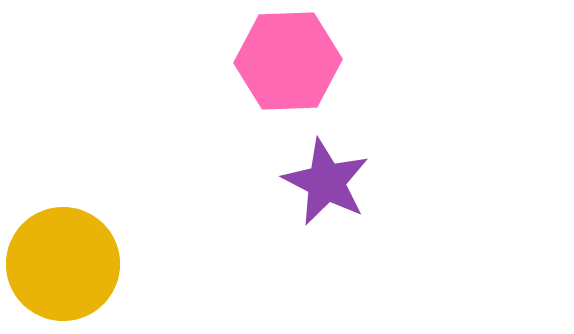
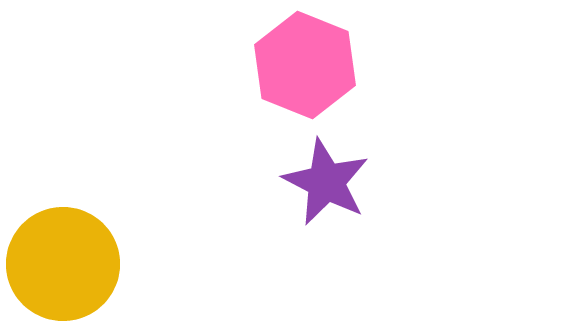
pink hexagon: moved 17 px right, 4 px down; rotated 24 degrees clockwise
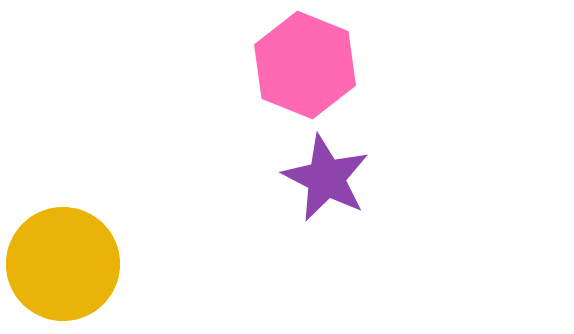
purple star: moved 4 px up
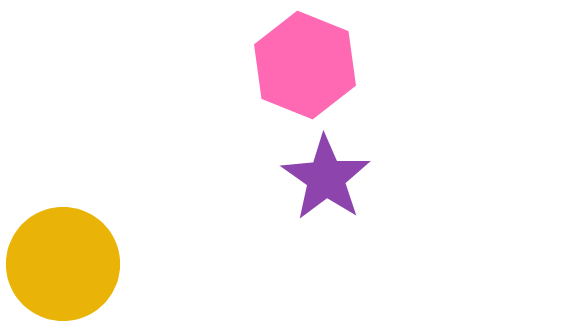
purple star: rotated 8 degrees clockwise
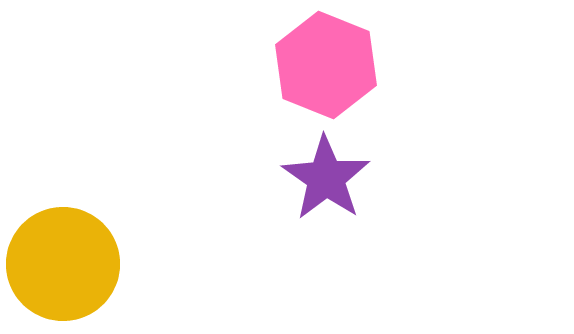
pink hexagon: moved 21 px right
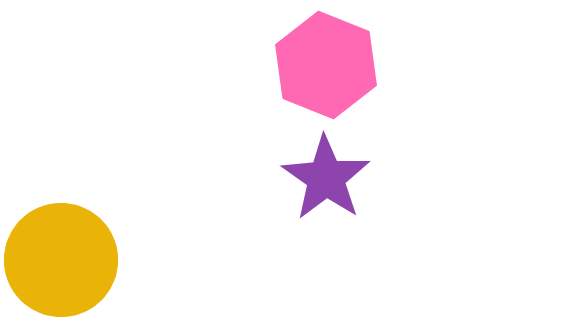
yellow circle: moved 2 px left, 4 px up
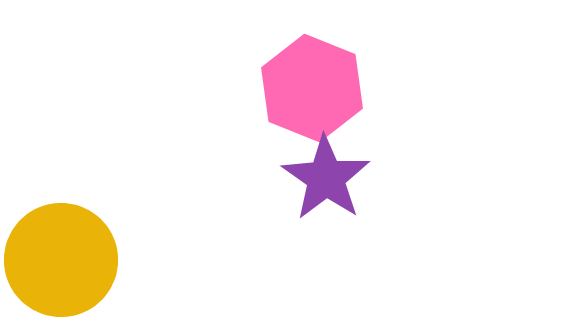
pink hexagon: moved 14 px left, 23 px down
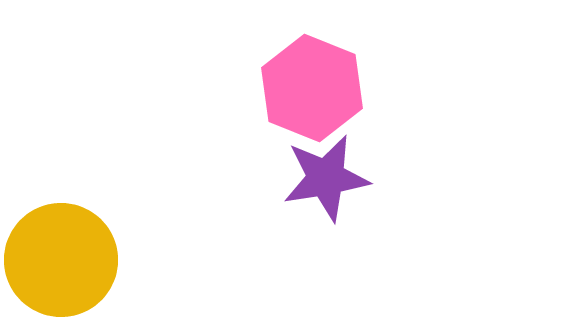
purple star: rotated 28 degrees clockwise
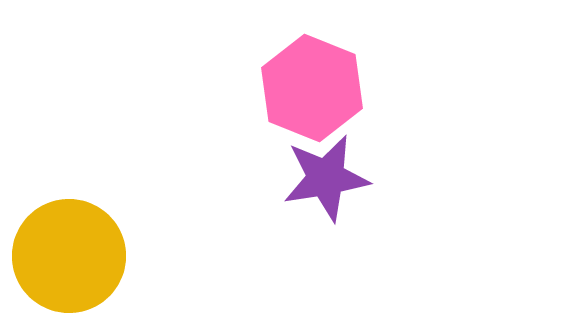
yellow circle: moved 8 px right, 4 px up
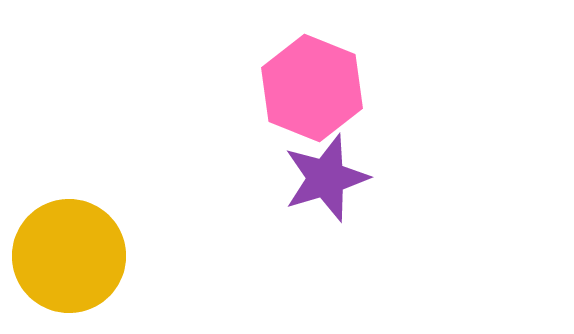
purple star: rotated 8 degrees counterclockwise
